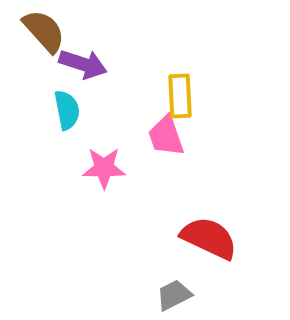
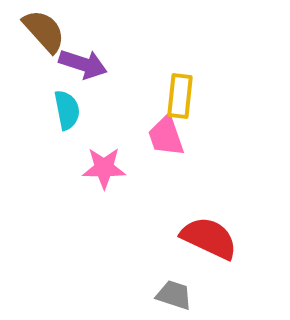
yellow rectangle: rotated 9 degrees clockwise
gray trapezoid: rotated 45 degrees clockwise
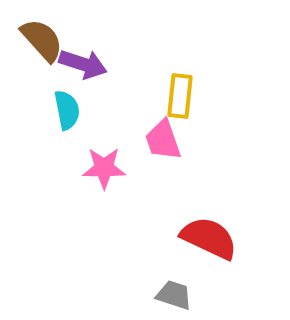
brown semicircle: moved 2 px left, 9 px down
pink trapezoid: moved 3 px left, 4 px down
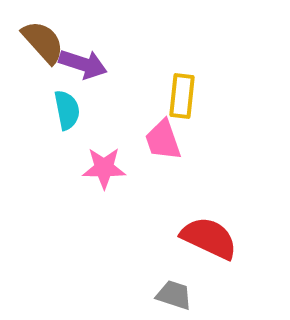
brown semicircle: moved 1 px right, 2 px down
yellow rectangle: moved 2 px right
